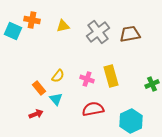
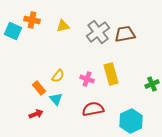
brown trapezoid: moved 5 px left
yellow rectangle: moved 2 px up
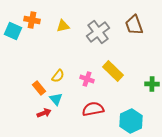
brown trapezoid: moved 9 px right, 9 px up; rotated 100 degrees counterclockwise
yellow rectangle: moved 2 px right, 3 px up; rotated 30 degrees counterclockwise
green cross: rotated 24 degrees clockwise
red arrow: moved 8 px right, 1 px up
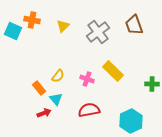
yellow triangle: rotated 32 degrees counterclockwise
red semicircle: moved 4 px left, 1 px down
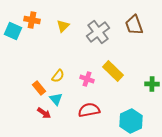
red arrow: rotated 56 degrees clockwise
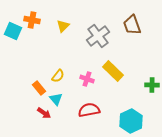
brown trapezoid: moved 2 px left
gray cross: moved 4 px down
green cross: moved 1 px down
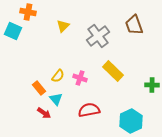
orange cross: moved 4 px left, 8 px up
brown trapezoid: moved 2 px right
pink cross: moved 7 px left, 1 px up
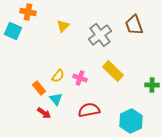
gray cross: moved 2 px right, 1 px up
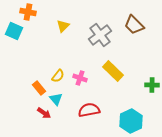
brown trapezoid: rotated 25 degrees counterclockwise
cyan square: moved 1 px right
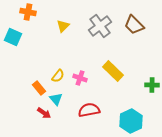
cyan square: moved 1 px left, 6 px down
gray cross: moved 9 px up
